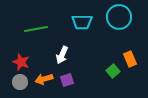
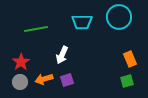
red star: rotated 18 degrees clockwise
green square: moved 14 px right, 10 px down; rotated 24 degrees clockwise
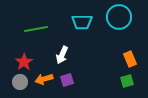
red star: moved 3 px right
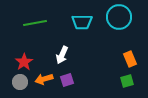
green line: moved 1 px left, 6 px up
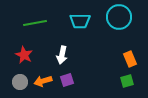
cyan trapezoid: moved 2 px left, 1 px up
white arrow: rotated 12 degrees counterclockwise
red star: moved 7 px up; rotated 12 degrees counterclockwise
orange arrow: moved 1 px left, 2 px down
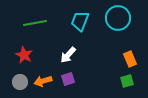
cyan circle: moved 1 px left, 1 px down
cyan trapezoid: rotated 110 degrees clockwise
white arrow: moved 6 px right; rotated 30 degrees clockwise
purple square: moved 1 px right, 1 px up
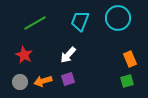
green line: rotated 20 degrees counterclockwise
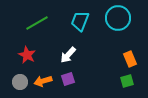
green line: moved 2 px right
red star: moved 3 px right
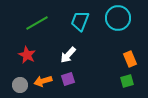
gray circle: moved 3 px down
